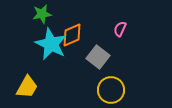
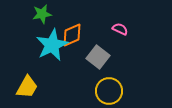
pink semicircle: rotated 91 degrees clockwise
cyan star: moved 1 px right, 1 px down; rotated 20 degrees clockwise
yellow circle: moved 2 px left, 1 px down
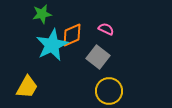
pink semicircle: moved 14 px left
